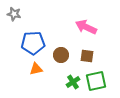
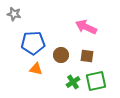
orange triangle: rotated 24 degrees clockwise
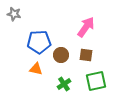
pink arrow: rotated 100 degrees clockwise
blue pentagon: moved 6 px right, 1 px up
brown square: moved 1 px left, 1 px up
green cross: moved 9 px left, 2 px down
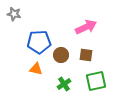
pink arrow: rotated 30 degrees clockwise
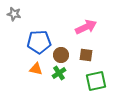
green cross: moved 5 px left, 11 px up
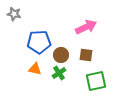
orange triangle: moved 1 px left
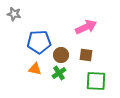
green square: rotated 15 degrees clockwise
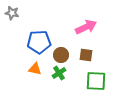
gray star: moved 2 px left, 1 px up
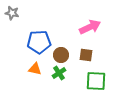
pink arrow: moved 4 px right
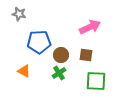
gray star: moved 7 px right, 1 px down
orange triangle: moved 11 px left, 2 px down; rotated 16 degrees clockwise
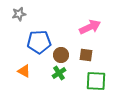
gray star: rotated 24 degrees counterclockwise
